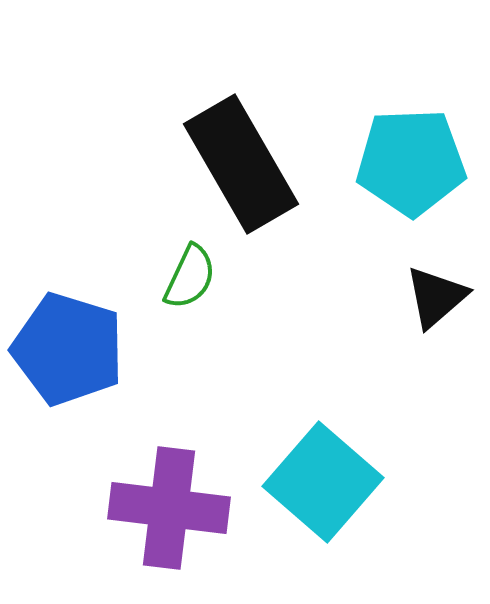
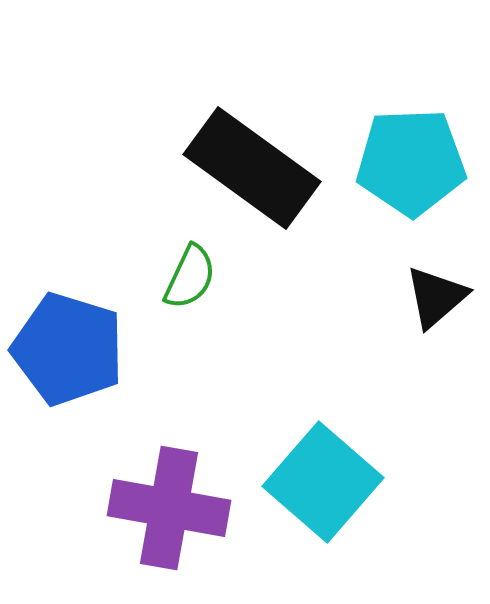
black rectangle: moved 11 px right, 4 px down; rotated 24 degrees counterclockwise
purple cross: rotated 3 degrees clockwise
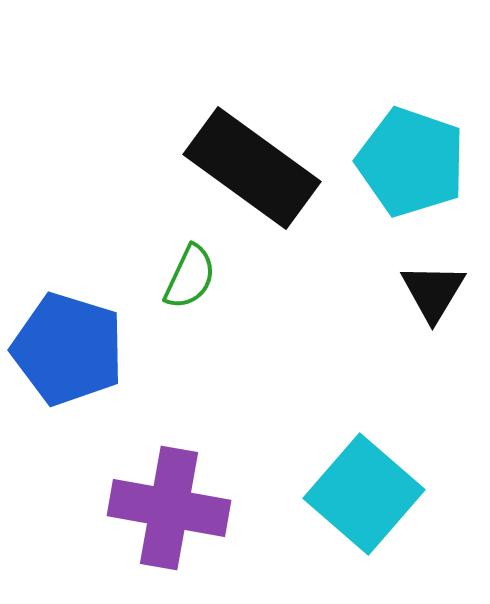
cyan pentagon: rotated 21 degrees clockwise
black triangle: moved 3 px left, 5 px up; rotated 18 degrees counterclockwise
cyan square: moved 41 px right, 12 px down
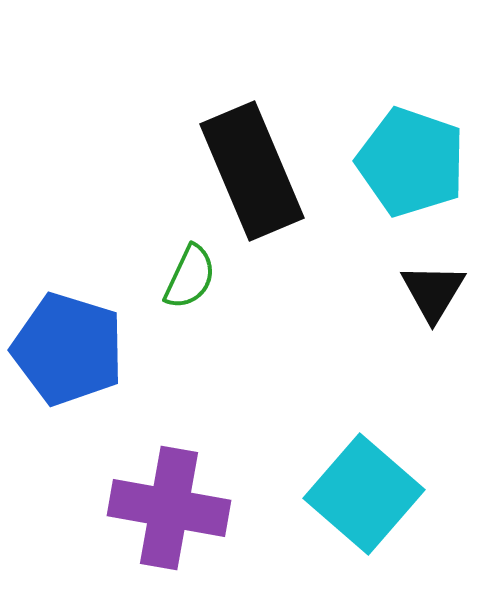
black rectangle: moved 3 px down; rotated 31 degrees clockwise
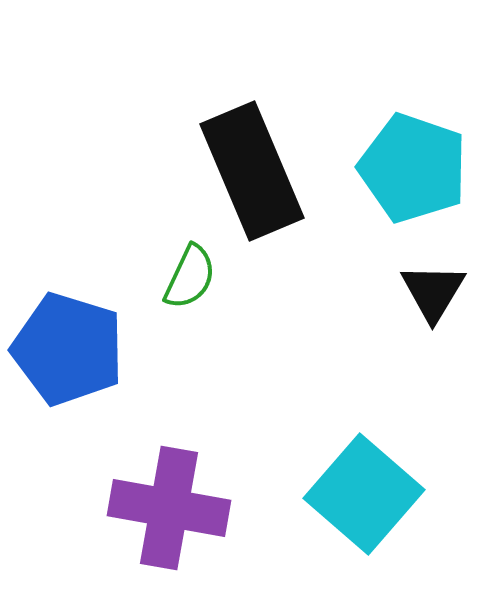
cyan pentagon: moved 2 px right, 6 px down
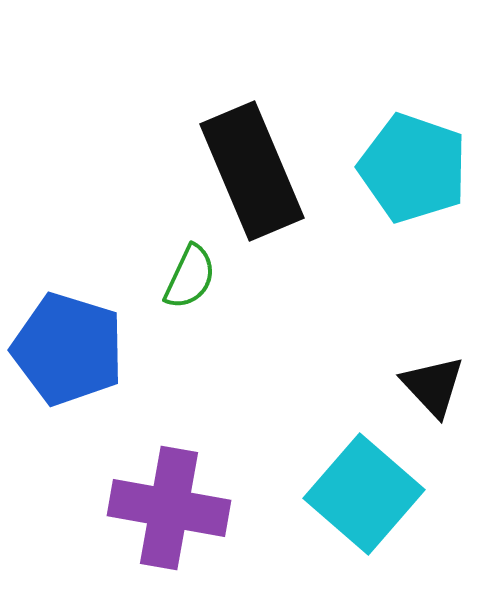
black triangle: moved 94 px down; rotated 14 degrees counterclockwise
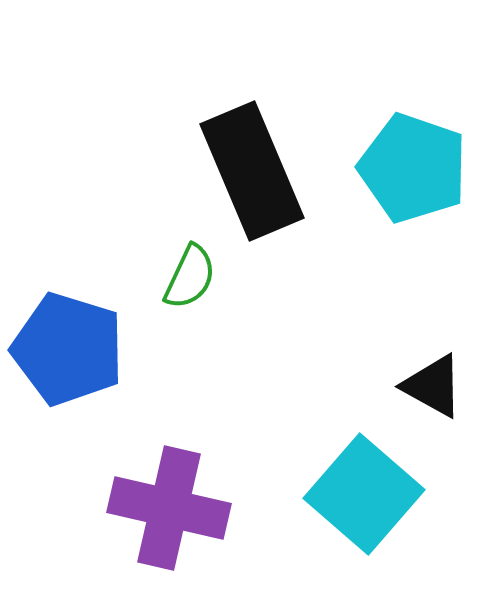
black triangle: rotated 18 degrees counterclockwise
purple cross: rotated 3 degrees clockwise
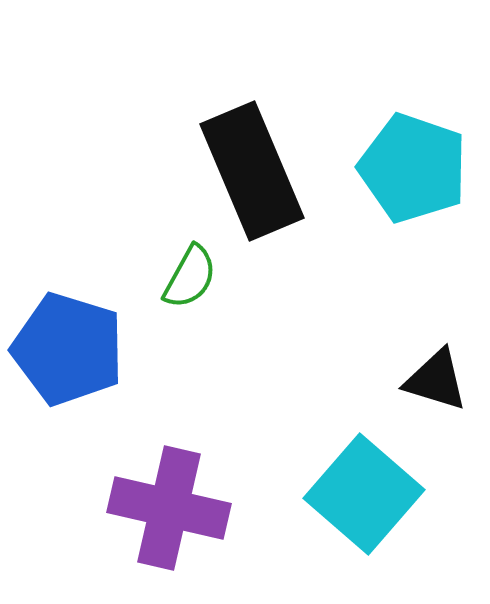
green semicircle: rotated 4 degrees clockwise
black triangle: moved 3 px right, 6 px up; rotated 12 degrees counterclockwise
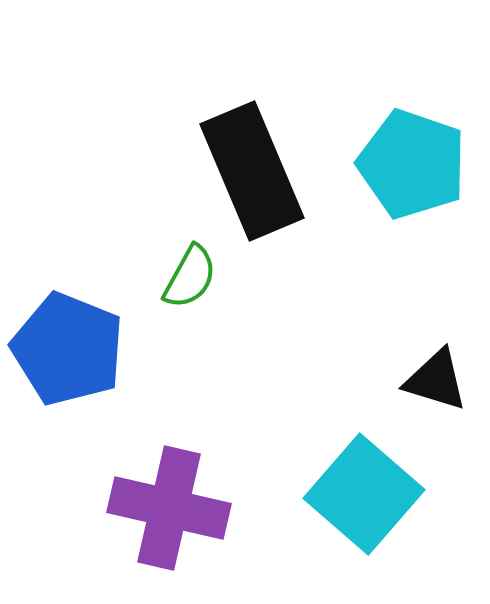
cyan pentagon: moved 1 px left, 4 px up
blue pentagon: rotated 5 degrees clockwise
